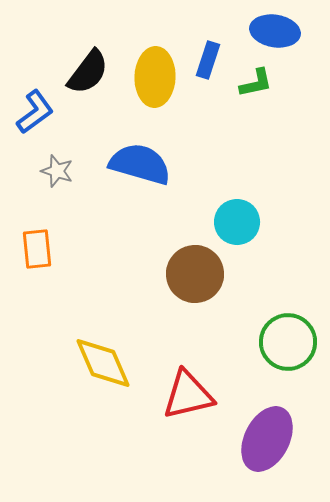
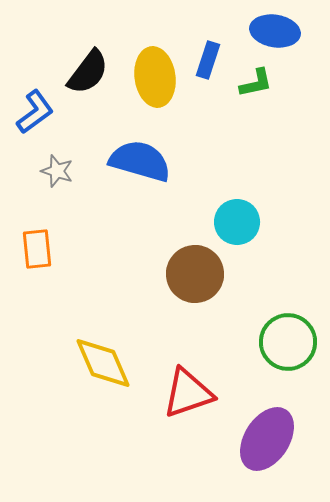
yellow ellipse: rotated 10 degrees counterclockwise
blue semicircle: moved 3 px up
red triangle: moved 2 px up; rotated 6 degrees counterclockwise
purple ellipse: rotated 6 degrees clockwise
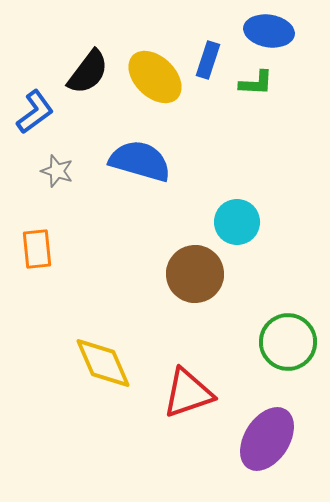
blue ellipse: moved 6 px left
yellow ellipse: rotated 38 degrees counterclockwise
green L-shape: rotated 15 degrees clockwise
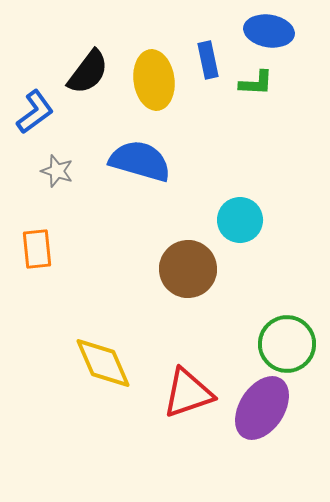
blue rectangle: rotated 30 degrees counterclockwise
yellow ellipse: moved 1 px left, 3 px down; rotated 38 degrees clockwise
cyan circle: moved 3 px right, 2 px up
brown circle: moved 7 px left, 5 px up
green circle: moved 1 px left, 2 px down
purple ellipse: moved 5 px left, 31 px up
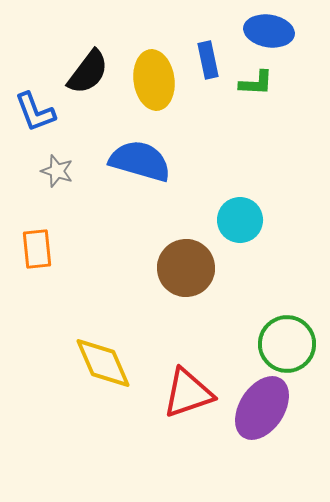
blue L-shape: rotated 105 degrees clockwise
brown circle: moved 2 px left, 1 px up
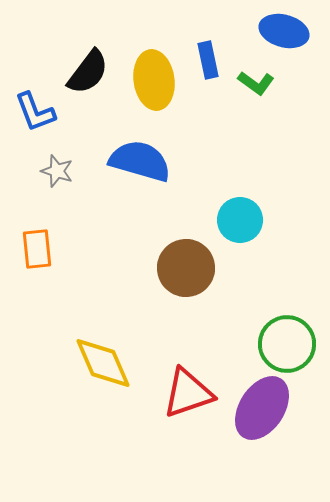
blue ellipse: moved 15 px right; rotated 6 degrees clockwise
green L-shape: rotated 33 degrees clockwise
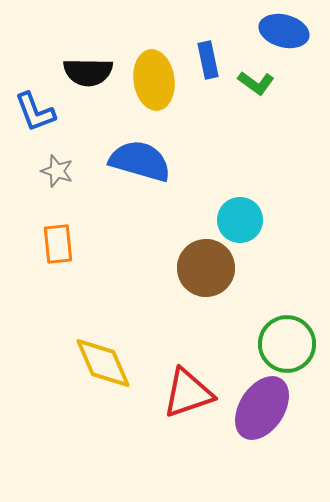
black semicircle: rotated 54 degrees clockwise
orange rectangle: moved 21 px right, 5 px up
brown circle: moved 20 px right
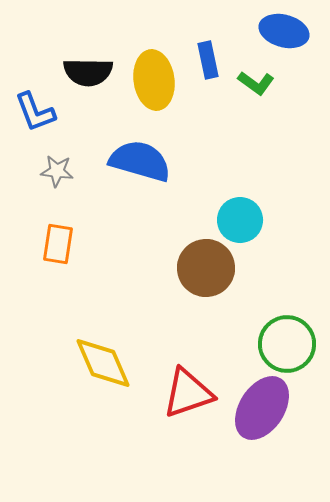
gray star: rotated 12 degrees counterclockwise
orange rectangle: rotated 15 degrees clockwise
